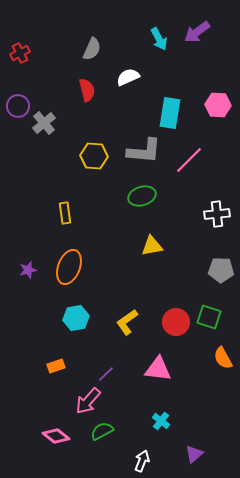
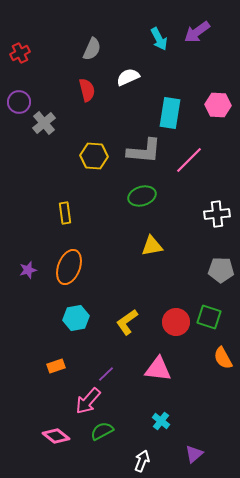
purple circle: moved 1 px right, 4 px up
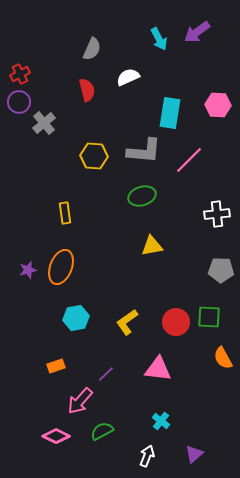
red cross: moved 21 px down
orange ellipse: moved 8 px left
green square: rotated 15 degrees counterclockwise
pink arrow: moved 8 px left
pink diamond: rotated 12 degrees counterclockwise
white arrow: moved 5 px right, 5 px up
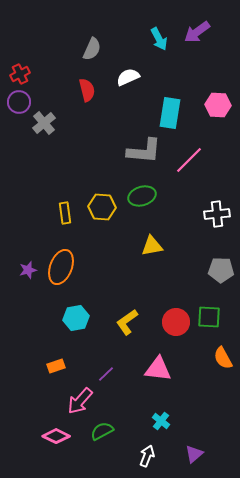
yellow hexagon: moved 8 px right, 51 px down
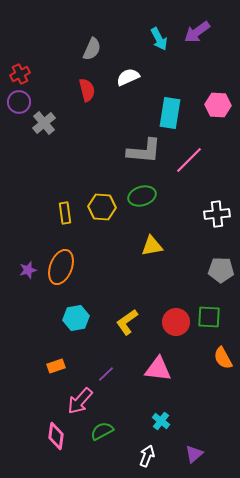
pink diamond: rotated 72 degrees clockwise
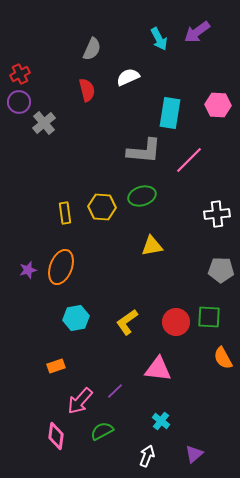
purple line: moved 9 px right, 17 px down
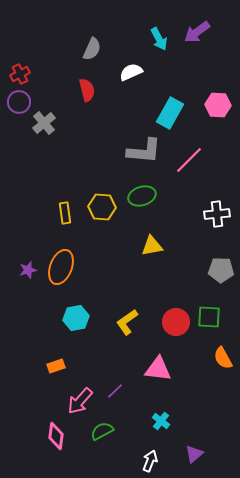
white semicircle: moved 3 px right, 5 px up
cyan rectangle: rotated 20 degrees clockwise
white arrow: moved 3 px right, 5 px down
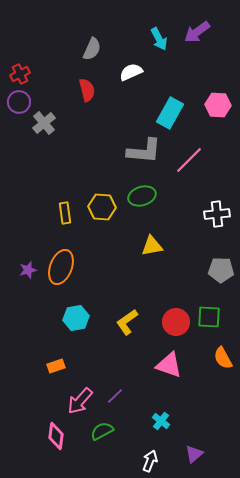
pink triangle: moved 11 px right, 4 px up; rotated 12 degrees clockwise
purple line: moved 5 px down
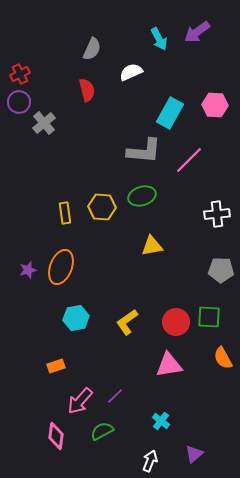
pink hexagon: moved 3 px left
pink triangle: rotated 28 degrees counterclockwise
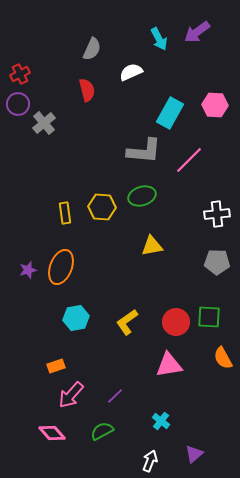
purple circle: moved 1 px left, 2 px down
gray pentagon: moved 4 px left, 8 px up
pink arrow: moved 9 px left, 6 px up
pink diamond: moved 4 px left, 3 px up; rotated 48 degrees counterclockwise
